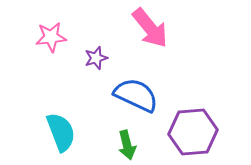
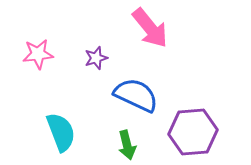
pink star: moved 13 px left, 17 px down
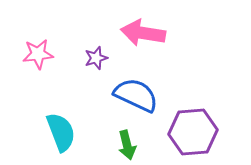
pink arrow: moved 7 px left, 5 px down; rotated 138 degrees clockwise
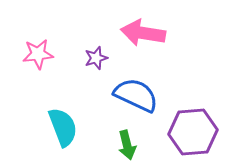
cyan semicircle: moved 2 px right, 5 px up
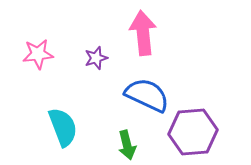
pink arrow: rotated 75 degrees clockwise
blue semicircle: moved 11 px right
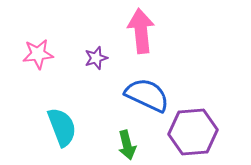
pink arrow: moved 2 px left, 2 px up
cyan semicircle: moved 1 px left
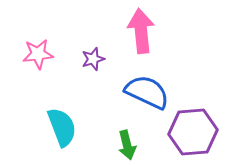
purple star: moved 3 px left, 1 px down
blue semicircle: moved 3 px up
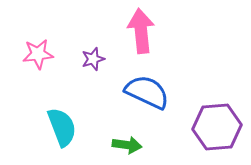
purple hexagon: moved 24 px right, 5 px up
green arrow: rotated 68 degrees counterclockwise
